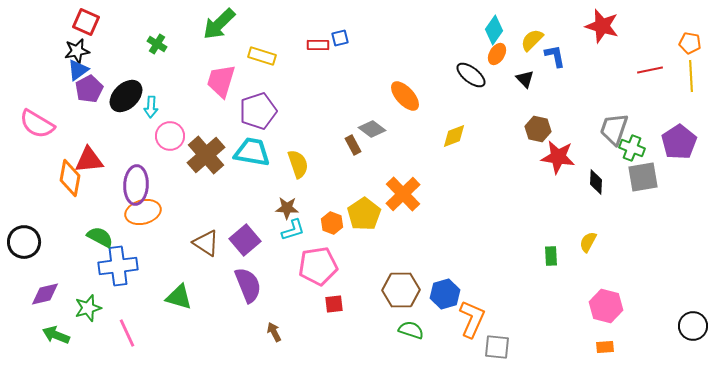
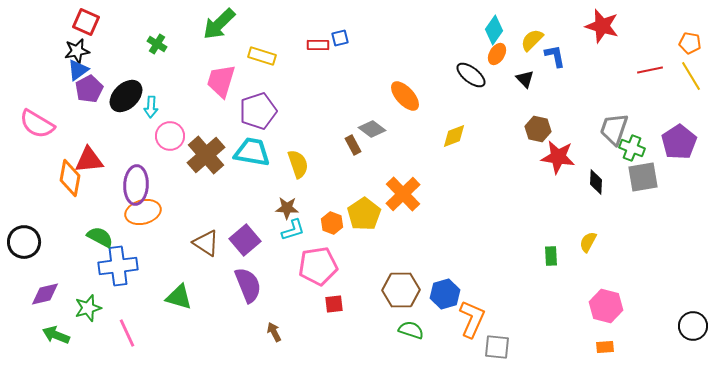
yellow line at (691, 76): rotated 28 degrees counterclockwise
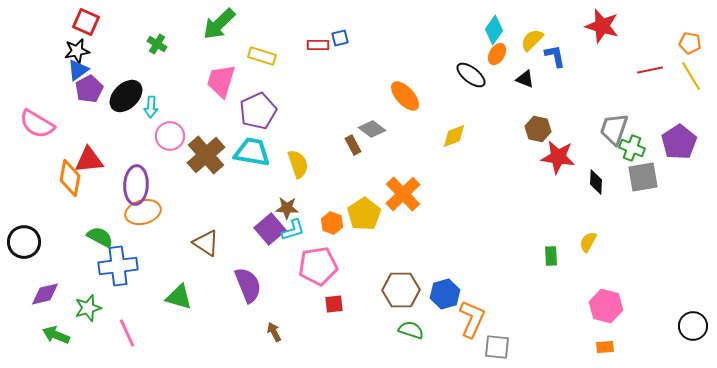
black triangle at (525, 79): rotated 24 degrees counterclockwise
purple pentagon at (258, 111): rotated 6 degrees counterclockwise
purple square at (245, 240): moved 25 px right, 11 px up
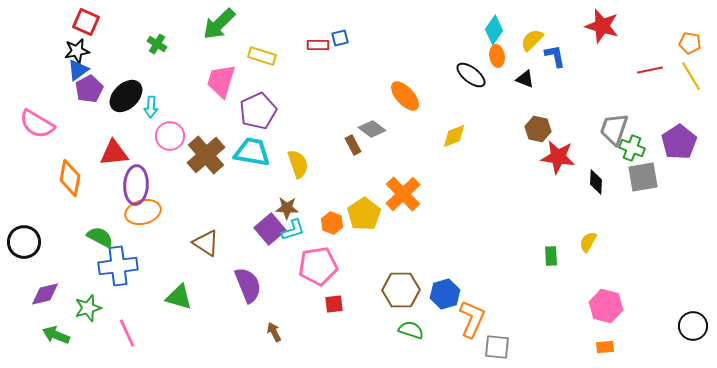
orange ellipse at (497, 54): moved 2 px down; rotated 40 degrees counterclockwise
red triangle at (89, 160): moved 25 px right, 7 px up
